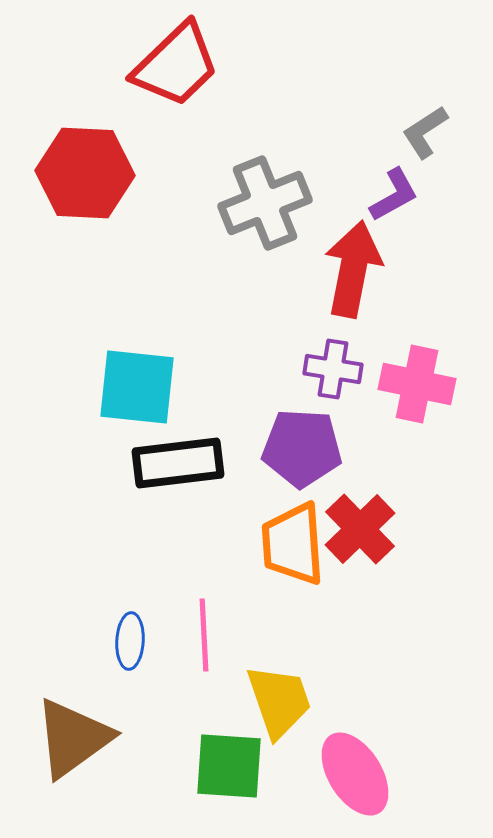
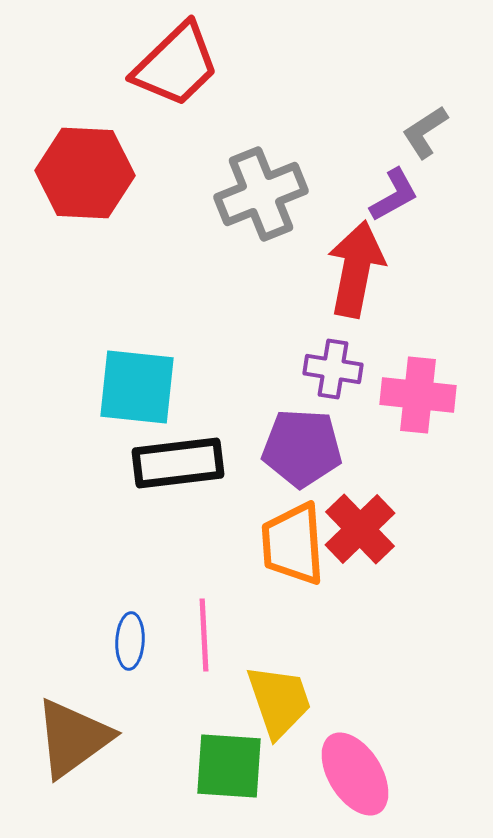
gray cross: moved 4 px left, 9 px up
red arrow: moved 3 px right
pink cross: moved 1 px right, 11 px down; rotated 6 degrees counterclockwise
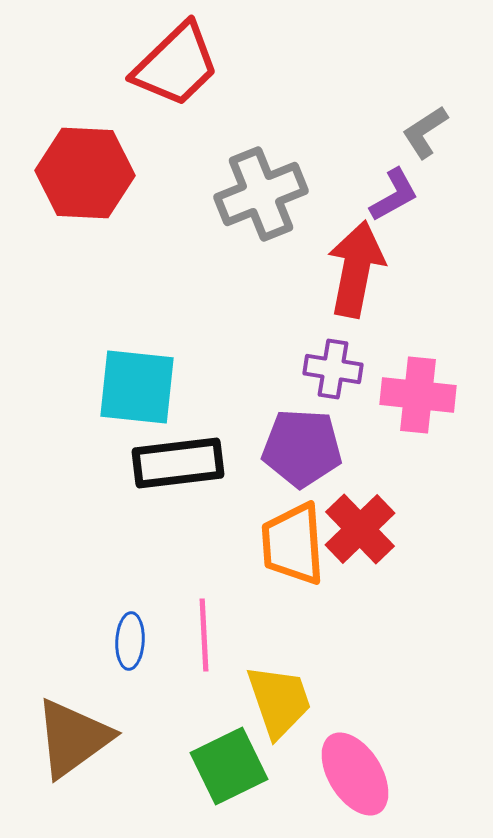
green square: rotated 30 degrees counterclockwise
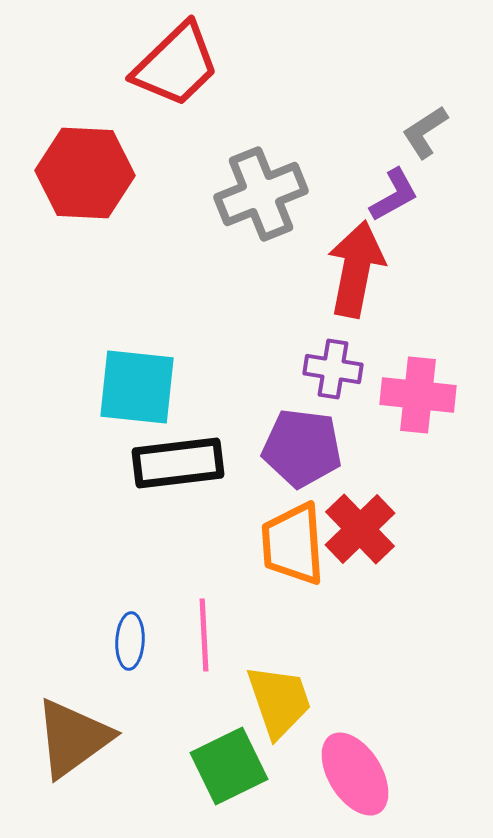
purple pentagon: rotated 4 degrees clockwise
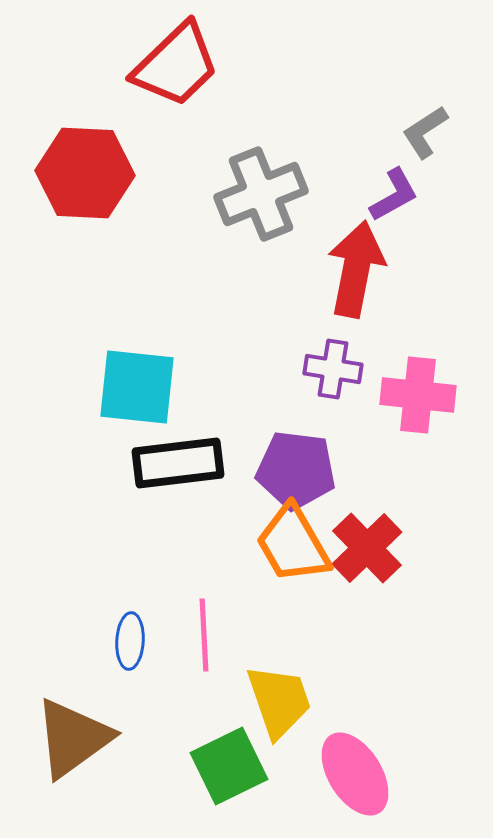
purple pentagon: moved 6 px left, 22 px down
red cross: moved 7 px right, 19 px down
orange trapezoid: rotated 26 degrees counterclockwise
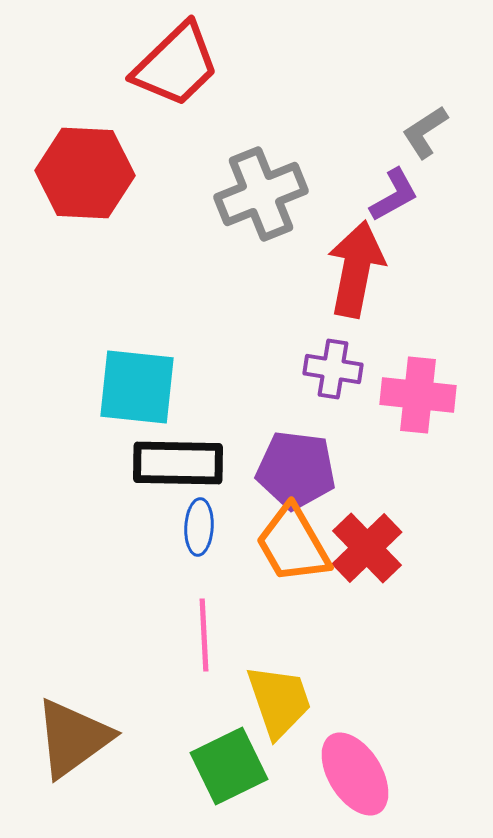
black rectangle: rotated 8 degrees clockwise
blue ellipse: moved 69 px right, 114 px up
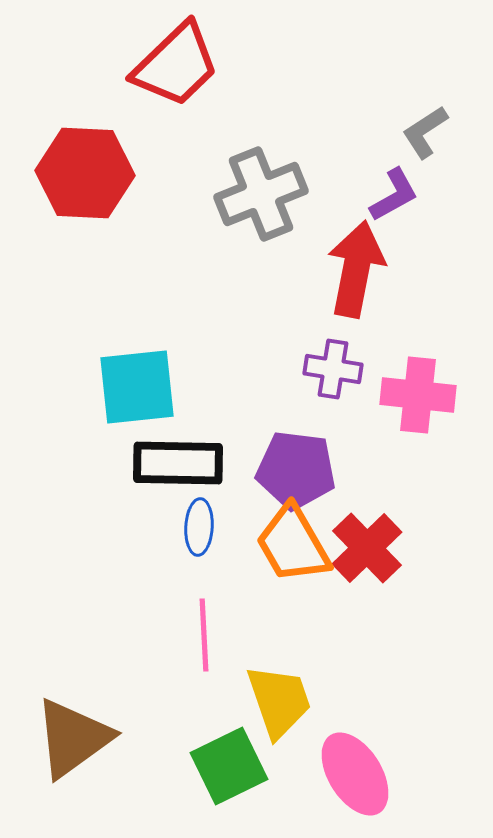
cyan square: rotated 12 degrees counterclockwise
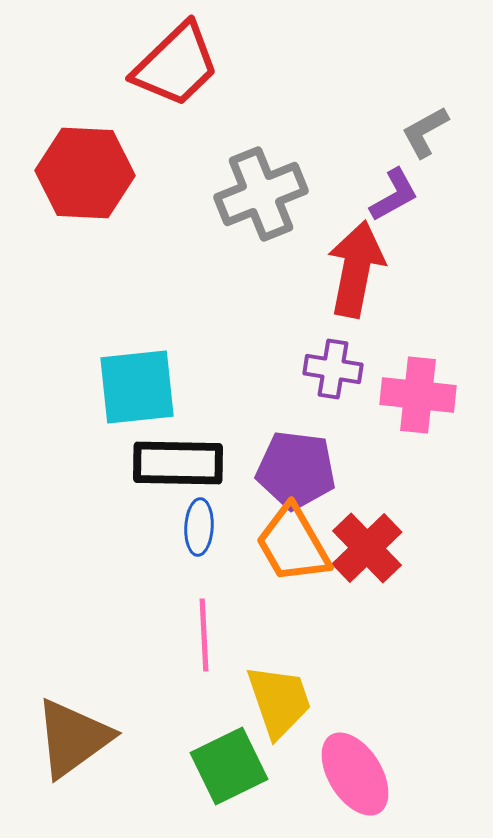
gray L-shape: rotated 4 degrees clockwise
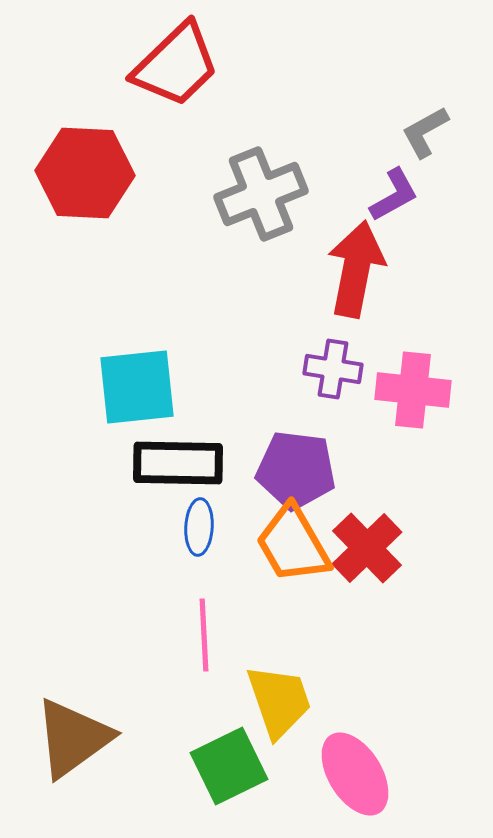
pink cross: moved 5 px left, 5 px up
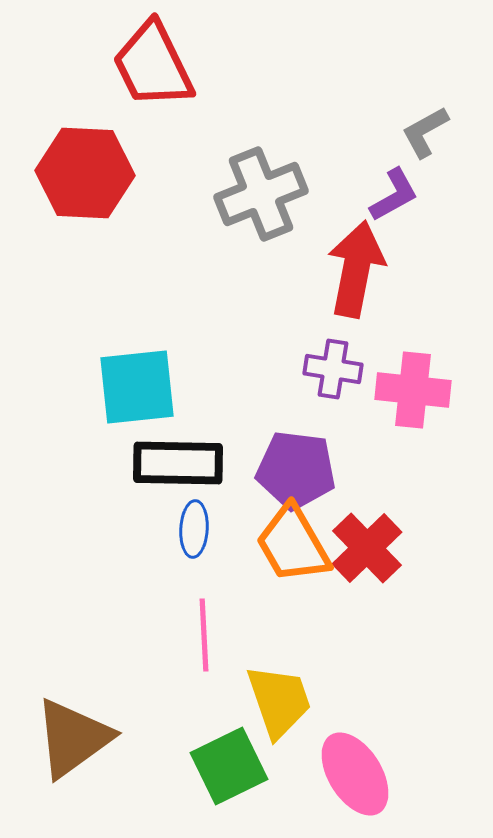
red trapezoid: moved 23 px left; rotated 108 degrees clockwise
blue ellipse: moved 5 px left, 2 px down
